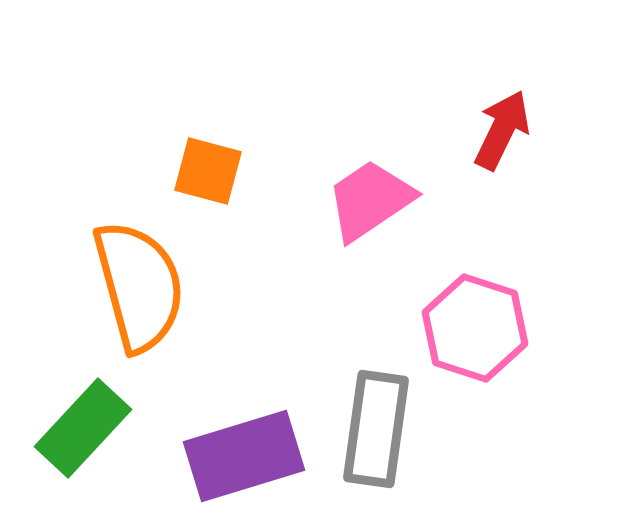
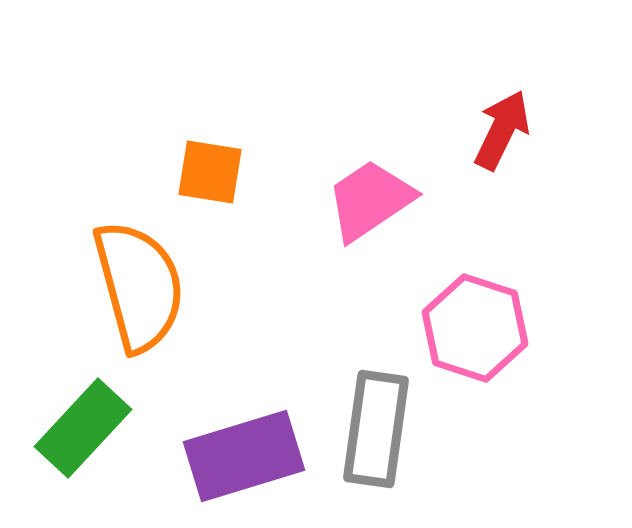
orange square: moved 2 px right, 1 px down; rotated 6 degrees counterclockwise
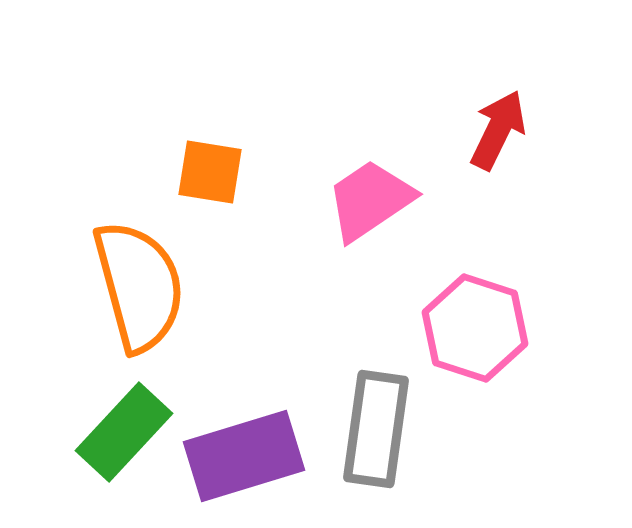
red arrow: moved 4 px left
green rectangle: moved 41 px right, 4 px down
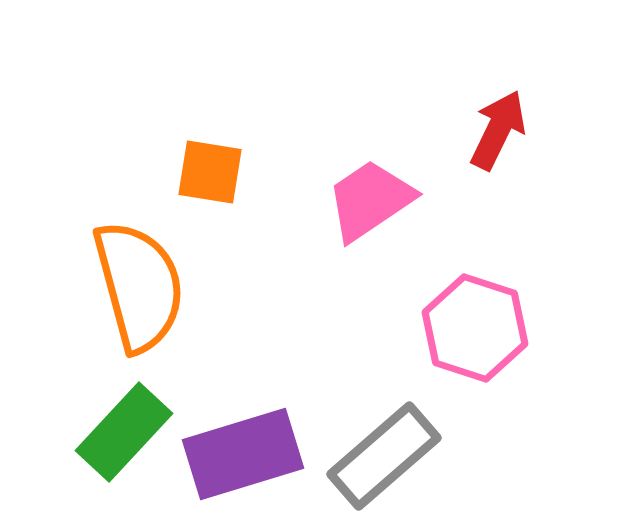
gray rectangle: moved 8 px right, 27 px down; rotated 41 degrees clockwise
purple rectangle: moved 1 px left, 2 px up
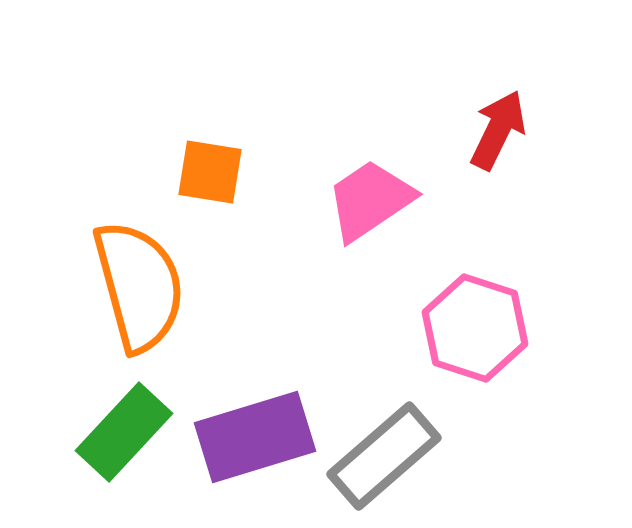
purple rectangle: moved 12 px right, 17 px up
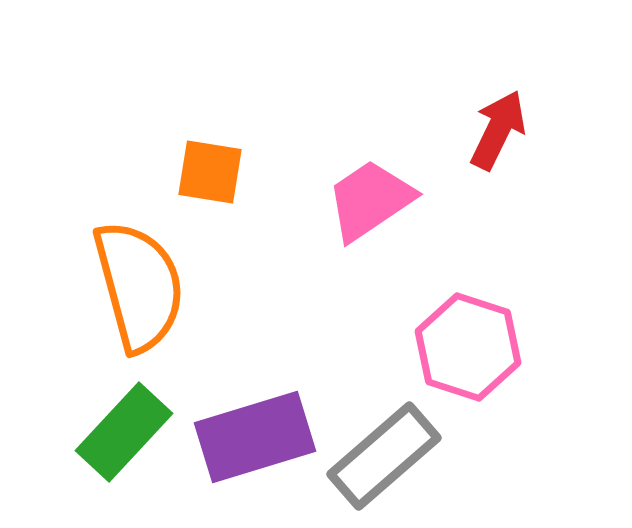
pink hexagon: moved 7 px left, 19 px down
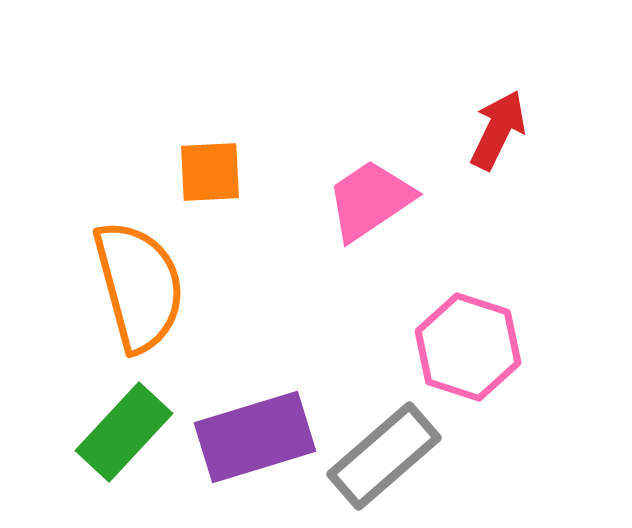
orange square: rotated 12 degrees counterclockwise
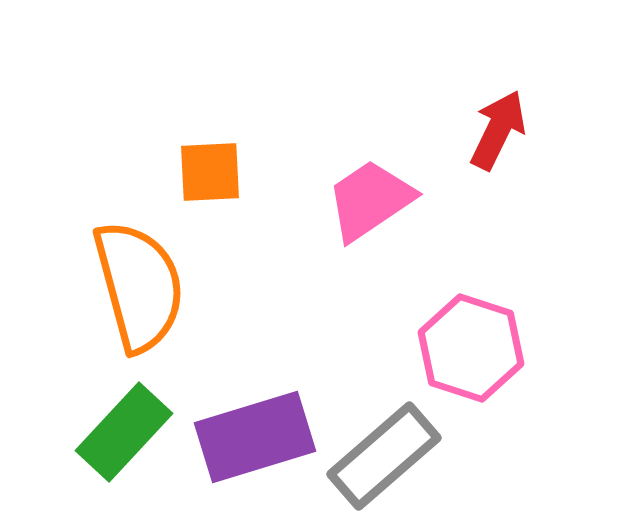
pink hexagon: moved 3 px right, 1 px down
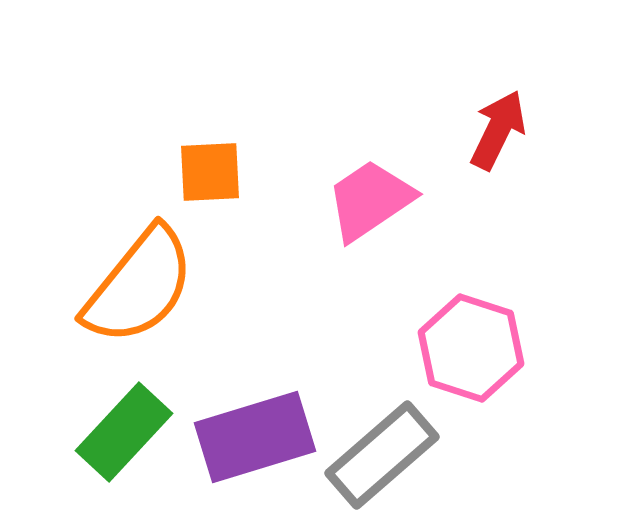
orange semicircle: rotated 54 degrees clockwise
gray rectangle: moved 2 px left, 1 px up
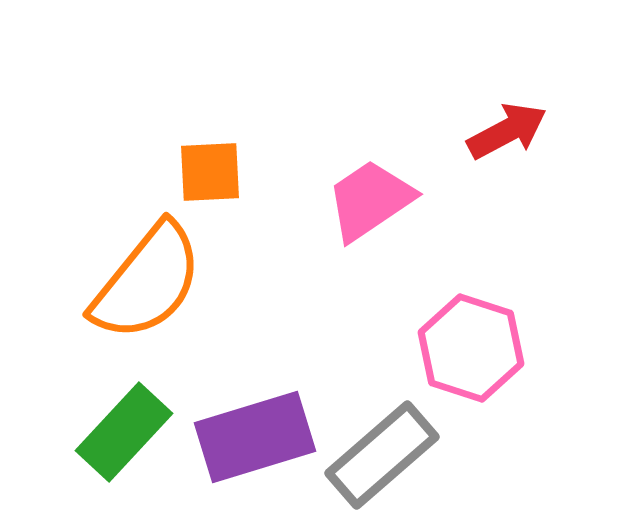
red arrow: moved 9 px right, 1 px down; rotated 36 degrees clockwise
orange semicircle: moved 8 px right, 4 px up
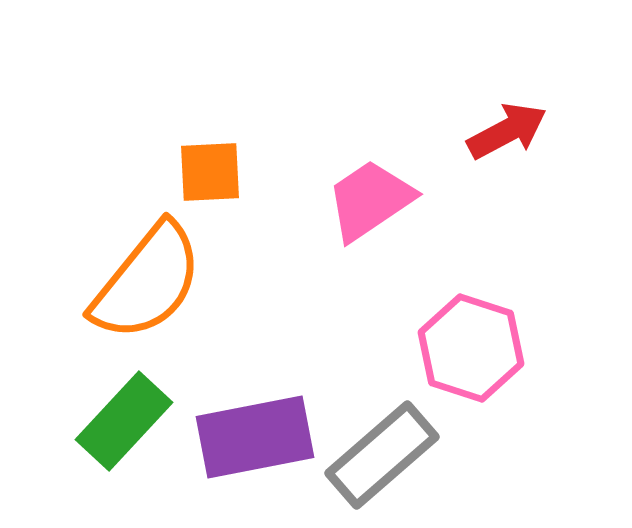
green rectangle: moved 11 px up
purple rectangle: rotated 6 degrees clockwise
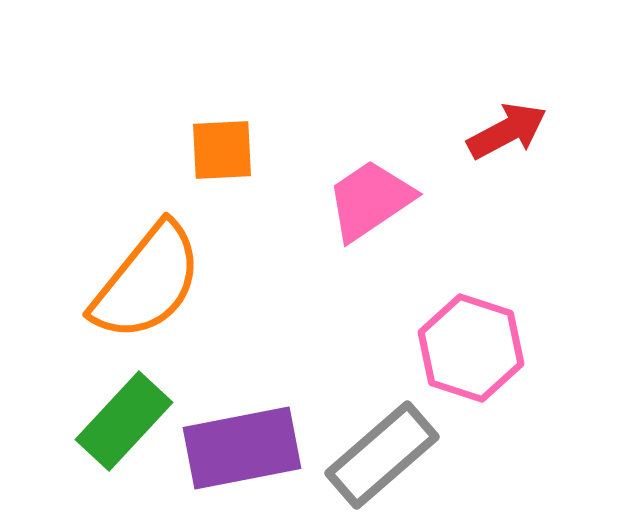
orange square: moved 12 px right, 22 px up
purple rectangle: moved 13 px left, 11 px down
